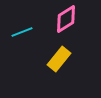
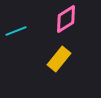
cyan line: moved 6 px left, 1 px up
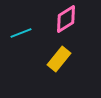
cyan line: moved 5 px right, 2 px down
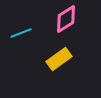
yellow rectangle: rotated 15 degrees clockwise
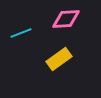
pink diamond: rotated 28 degrees clockwise
